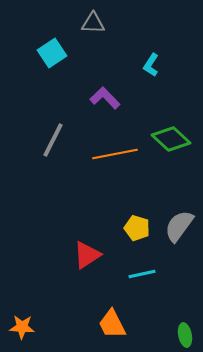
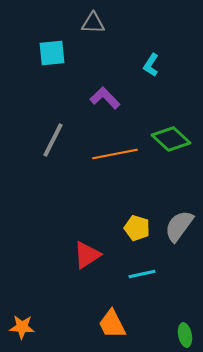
cyan square: rotated 28 degrees clockwise
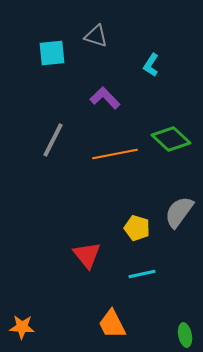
gray triangle: moved 3 px right, 13 px down; rotated 15 degrees clockwise
gray semicircle: moved 14 px up
red triangle: rotated 36 degrees counterclockwise
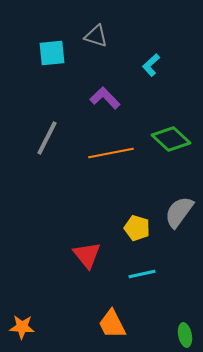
cyan L-shape: rotated 15 degrees clockwise
gray line: moved 6 px left, 2 px up
orange line: moved 4 px left, 1 px up
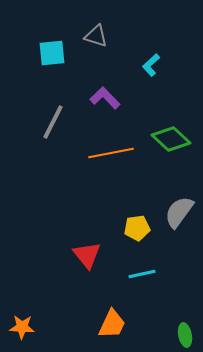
gray line: moved 6 px right, 16 px up
yellow pentagon: rotated 25 degrees counterclockwise
orange trapezoid: rotated 128 degrees counterclockwise
